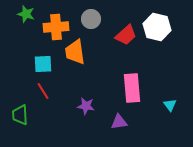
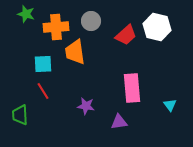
gray circle: moved 2 px down
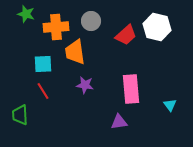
pink rectangle: moved 1 px left, 1 px down
purple star: moved 1 px left, 21 px up
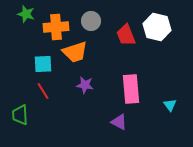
red trapezoid: rotated 110 degrees clockwise
orange trapezoid: rotated 100 degrees counterclockwise
purple triangle: rotated 36 degrees clockwise
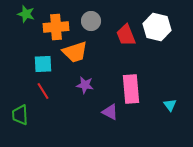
purple triangle: moved 9 px left, 10 px up
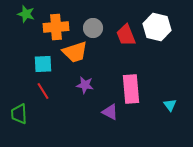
gray circle: moved 2 px right, 7 px down
green trapezoid: moved 1 px left, 1 px up
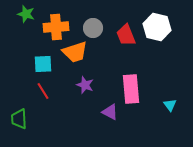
purple star: rotated 12 degrees clockwise
green trapezoid: moved 5 px down
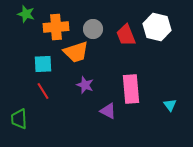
gray circle: moved 1 px down
orange trapezoid: moved 1 px right
purple triangle: moved 2 px left, 1 px up
